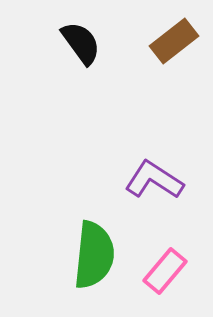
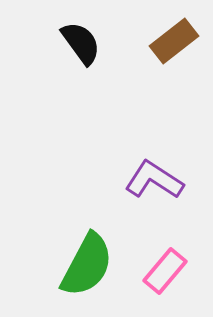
green semicircle: moved 7 px left, 10 px down; rotated 22 degrees clockwise
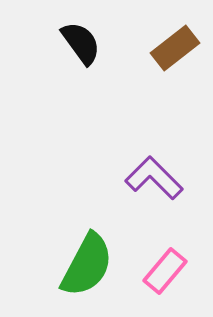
brown rectangle: moved 1 px right, 7 px down
purple L-shape: moved 2 px up; rotated 12 degrees clockwise
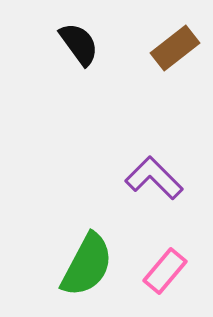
black semicircle: moved 2 px left, 1 px down
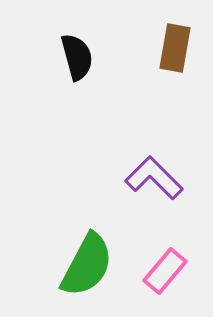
black semicircle: moved 2 px left, 13 px down; rotated 21 degrees clockwise
brown rectangle: rotated 42 degrees counterclockwise
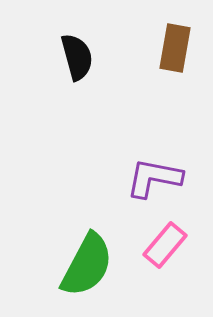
purple L-shape: rotated 34 degrees counterclockwise
pink rectangle: moved 26 px up
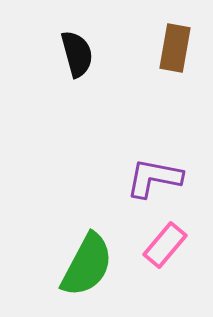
black semicircle: moved 3 px up
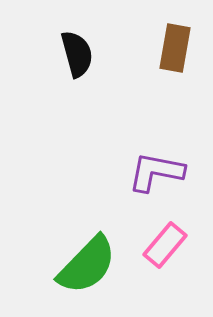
purple L-shape: moved 2 px right, 6 px up
green semicircle: rotated 16 degrees clockwise
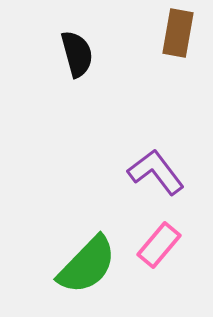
brown rectangle: moved 3 px right, 15 px up
purple L-shape: rotated 42 degrees clockwise
pink rectangle: moved 6 px left
